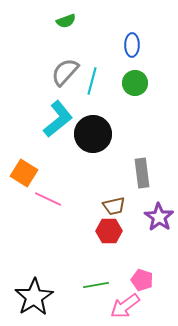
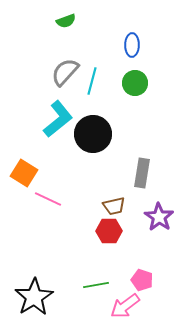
gray rectangle: rotated 16 degrees clockwise
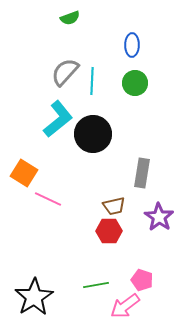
green semicircle: moved 4 px right, 3 px up
cyan line: rotated 12 degrees counterclockwise
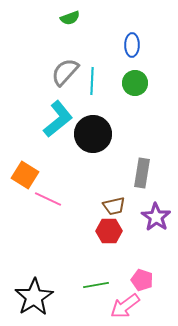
orange square: moved 1 px right, 2 px down
purple star: moved 3 px left
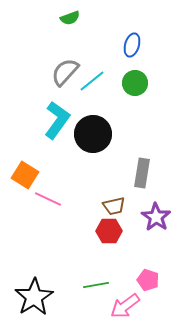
blue ellipse: rotated 15 degrees clockwise
cyan line: rotated 48 degrees clockwise
cyan L-shape: moved 1 px left, 1 px down; rotated 15 degrees counterclockwise
pink pentagon: moved 6 px right
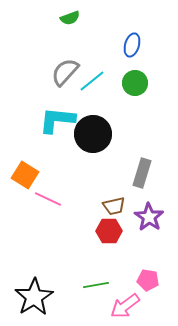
cyan L-shape: rotated 120 degrees counterclockwise
gray rectangle: rotated 8 degrees clockwise
purple star: moved 7 px left
pink pentagon: rotated 10 degrees counterclockwise
